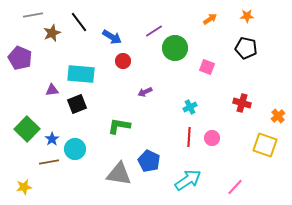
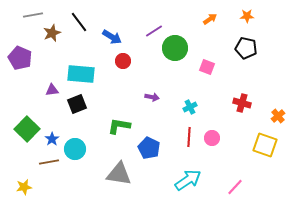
purple arrow: moved 7 px right, 5 px down; rotated 144 degrees counterclockwise
blue pentagon: moved 13 px up
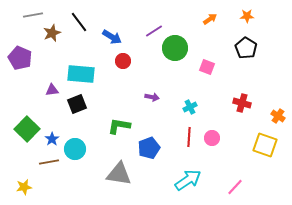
black pentagon: rotated 20 degrees clockwise
orange cross: rotated 16 degrees counterclockwise
blue pentagon: rotated 25 degrees clockwise
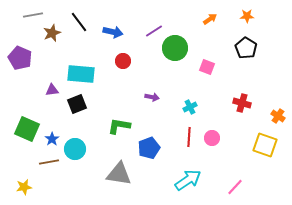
blue arrow: moved 1 px right, 5 px up; rotated 18 degrees counterclockwise
green square: rotated 20 degrees counterclockwise
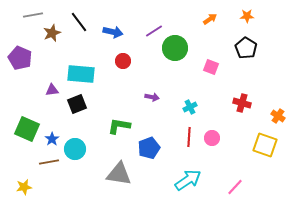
pink square: moved 4 px right
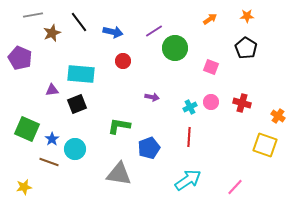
pink circle: moved 1 px left, 36 px up
brown line: rotated 30 degrees clockwise
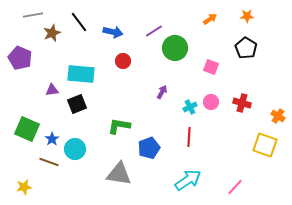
purple arrow: moved 10 px right, 5 px up; rotated 72 degrees counterclockwise
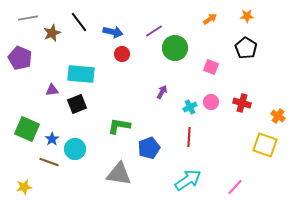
gray line: moved 5 px left, 3 px down
red circle: moved 1 px left, 7 px up
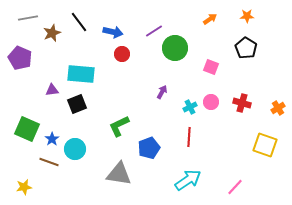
orange cross: moved 8 px up; rotated 24 degrees clockwise
green L-shape: rotated 35 degrees counterclockwise
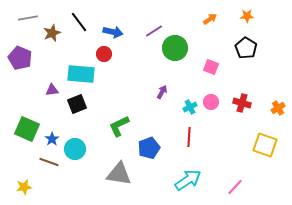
red circle: moved 18 px left
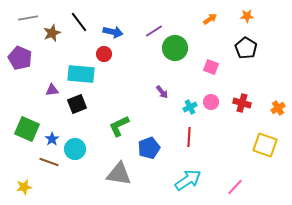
purple arrow: rotated 112 degrees clockwise
